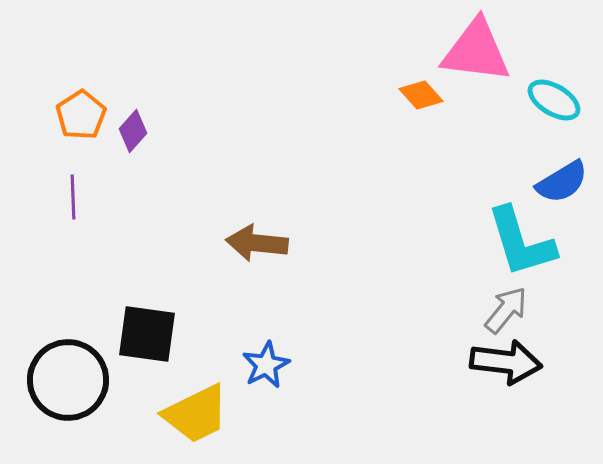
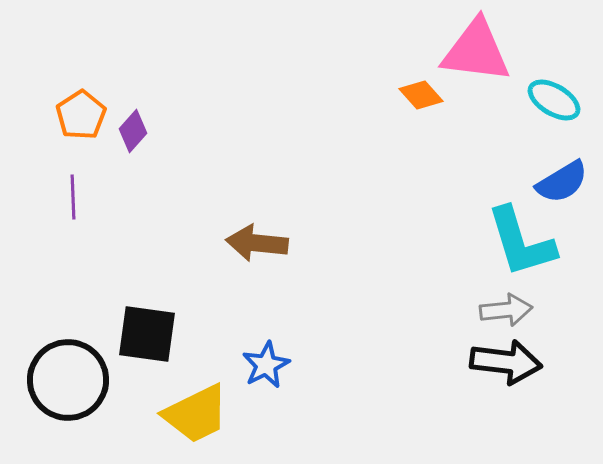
gray arrow: rotated 45 degrees clockwise
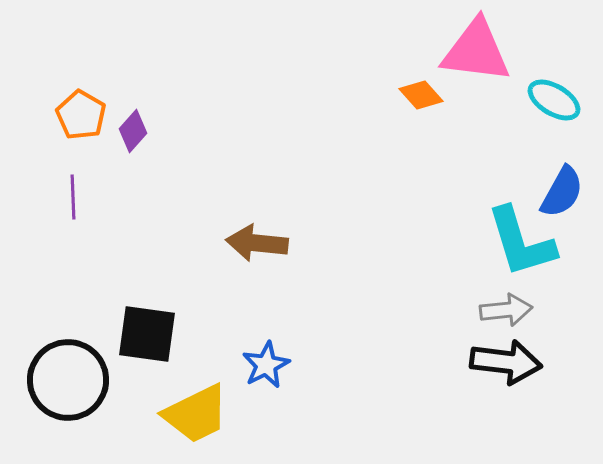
orange pentagon: rotated 9 degrees counterclockwise
blue semicircle: moved 10 px down; rotated 30 degrees counterclockwise
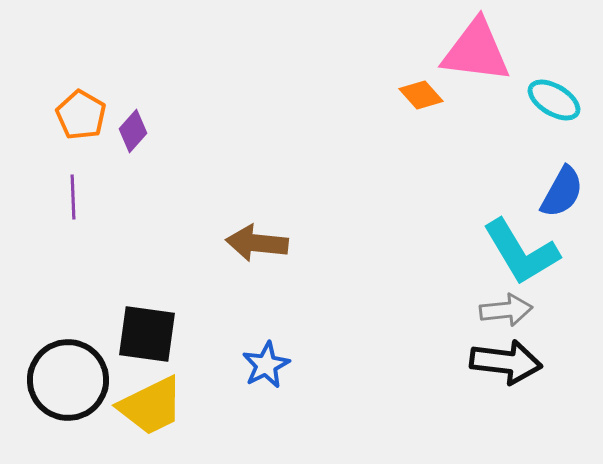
cyan L-shape: moved 10 px down; rotated 14 degrees counterclockwise
yellow trapezoid: moved 45 px left, 8 px up
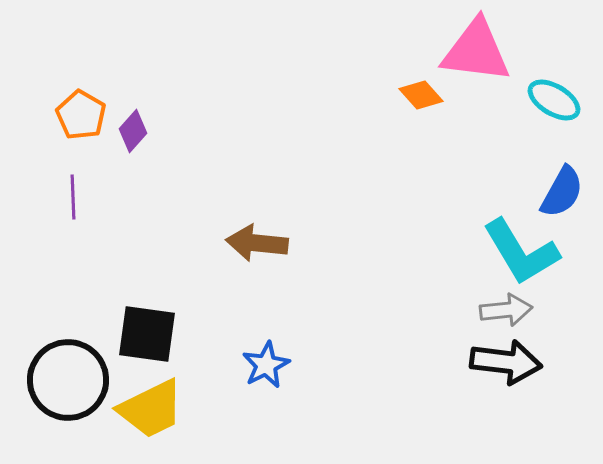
yellow trapezoid: moved 3 px down
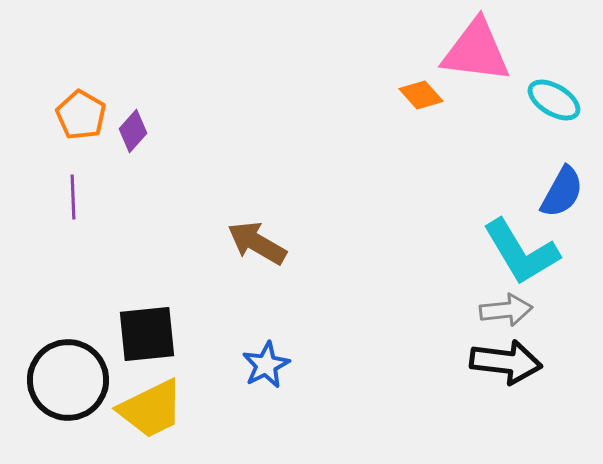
brown arrow: rotated 24 degrees clockwise
black square: rotated 14 degrees counterclockwise
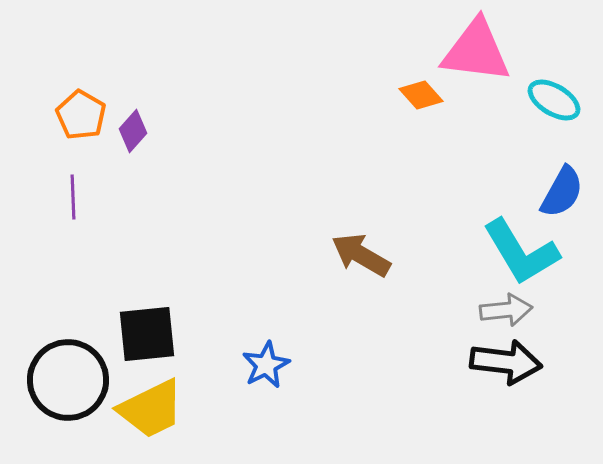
brown arrow: moved 104 px right, 12 px down
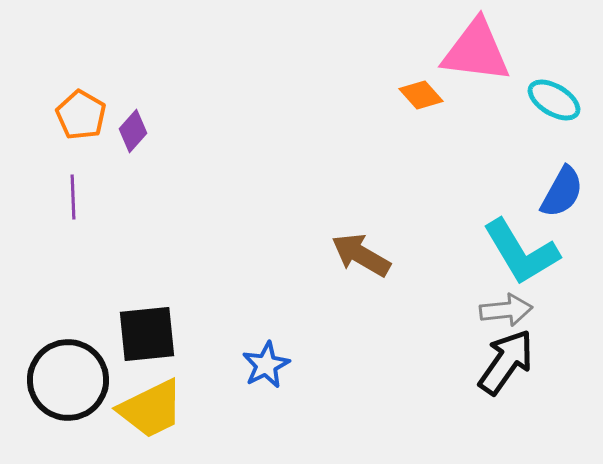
black arrow: rotated 62 degrees counterclockwise
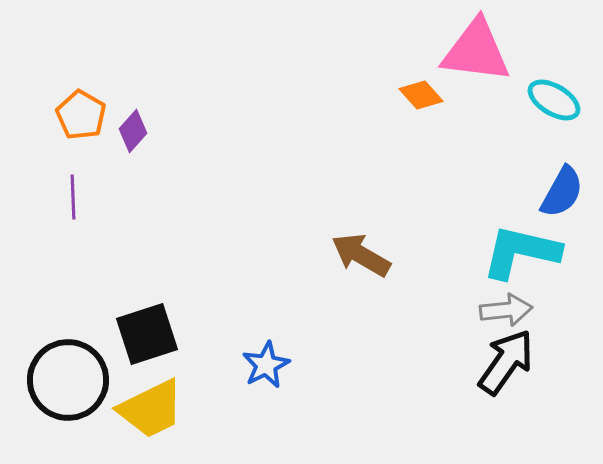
cyan L-shape: rotated 134 degrees clockwise
black square: rotated 12 degrees counterclockwise
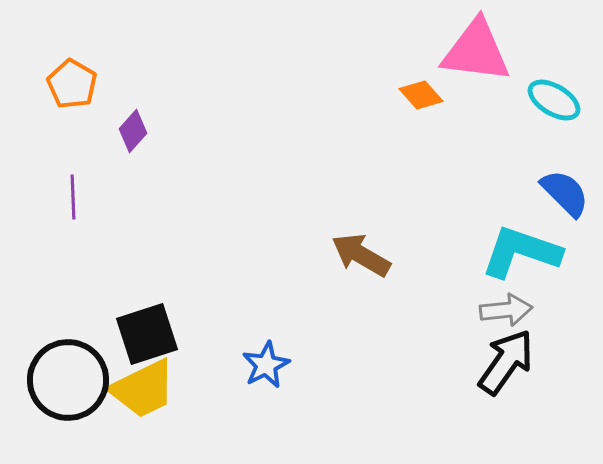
orange pentagon: moved 9 px left, 31 px up
blue semicircle: moved 3 px right, 1 px down; rotated 74 degrees counterclockwise
cyan L-shape: rotated 6 degrees clockwise
yellow trapezoid: moved 8 px left, 20 px up
